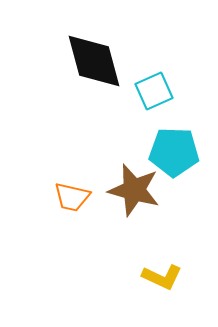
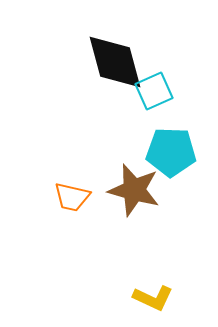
black diamond: moved 21 px right, 1 px down
cyan pentagon: moved 3 px left
yellow L-shape: moved 9 px left, 21 px down
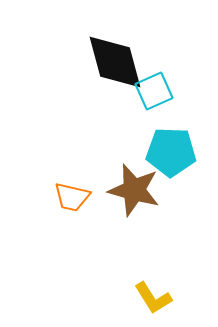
yellow L-shape: rotated 33 degrees clockwise
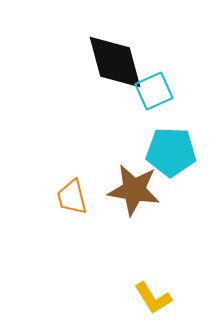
brown star: rotated 6 degrees counterclockwise
orange trapezoid: rotated 63 degrees clockwise
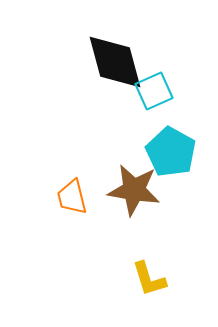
cyan pentagon: rotated 27 degrees clockwise
yellow L-shape: moved 4 px left, 19 px up; rotated 15 degrees clockwise
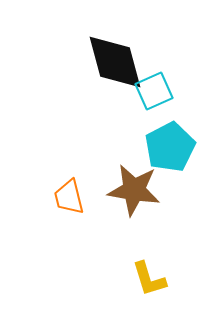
cyan pentagon: moved 1 px left, 5 px up; rotated 15 degrees clockwise
orange trapezoid: moved 3 px left
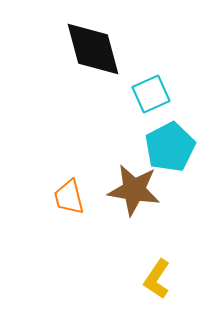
black diamond: moved 22 px left, 13 px up
cyan square: moved 3 px left, 3 px down
yellow L-shape: moved 8 px right; rotated 51 degrees clockwise
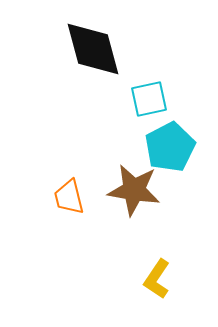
cyan square: moved 2 px left, 5 px down; rotated 12 degrees clockwise
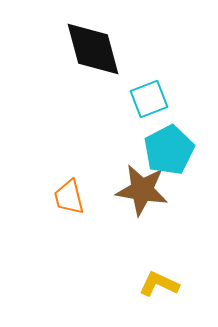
cyan square: rotated 9 degrees counterclockwise
cyan pentagon: moved 1 px left, 3 px down
brown star: moved 8 px right
yellow L-shape: moved 2 px right, 5 px down; rotated 81 degrees clockwise
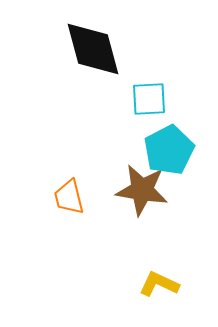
cyan square: rotated 18 degrees clockwise
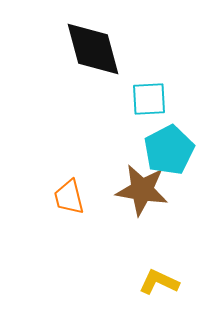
yellow L-shape: moved 2 px up
